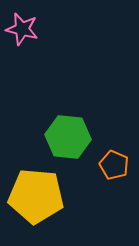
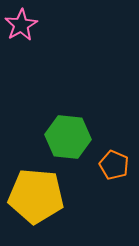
pink star: moved 1 px left, 4 px up; rotated 28 degrees clockwise
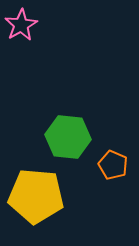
orange pentagon: moved 1 px left
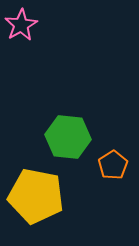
orange pentagon: rotated 16 degrees clockwise
yellow pentagon: rotated 6 degrees clockwise
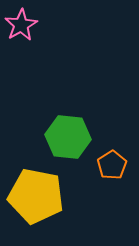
orange pentagon: moved 1 px left
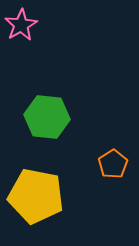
green hexagon: moved 21 px left, 20 px up
orange pentagon: moved 1 px right, 1 px up
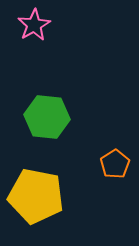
pink star: moved 13 px right
orange pentagon: moved 2 px right
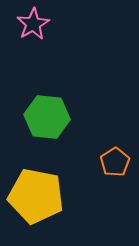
pink star: moved 1 px left, 1 px up
orange pentagon: moved 2 px up
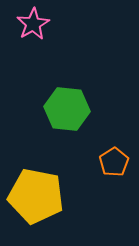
green hexagon: moved 20 px right, 8 px up
orange pentagon: moved 1 px left
